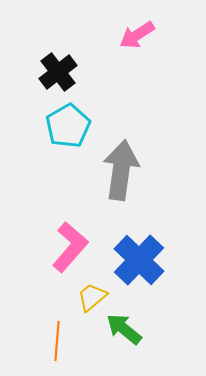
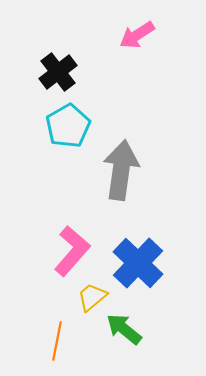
pink L-shape: moved 2 px right, 4 px down
blue cross: moved 1 px left, 3 px down
orange line: rotated 6 degrees clockwise
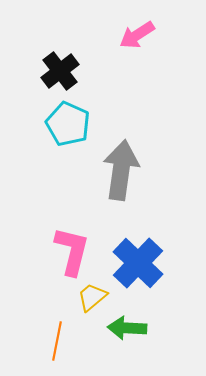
black cross: moved 2 px right, 1 px up
cyan pentagon: moved 2 px up; rotated 18 degrees counterclockwise
pink L-shape: rotated 27 degrees counterclockwise
green arrow: moved 3 px right, 1 px up; rotated 36 degrees counterclockwise
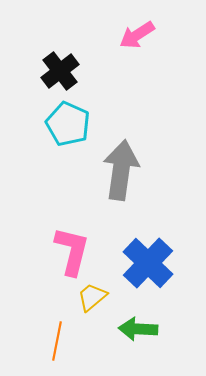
blue cross: moved 10 px right
green arrow: moved 11 px right, 1 px down
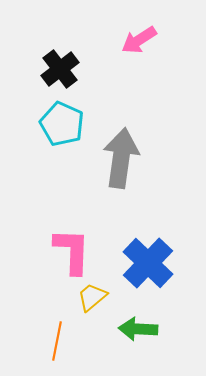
pink arrow: moved 2 px right, 5 px down
black cross: moved 2 px up
cyan pentagon: moved 6 px left
gray arrow: moved 12 px up
pink L-shape: rotated 12 degrees counterclockwise
